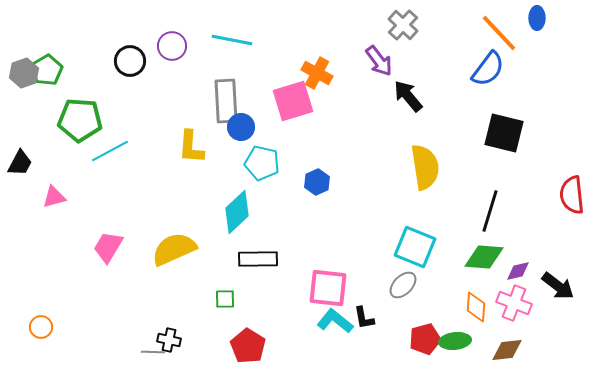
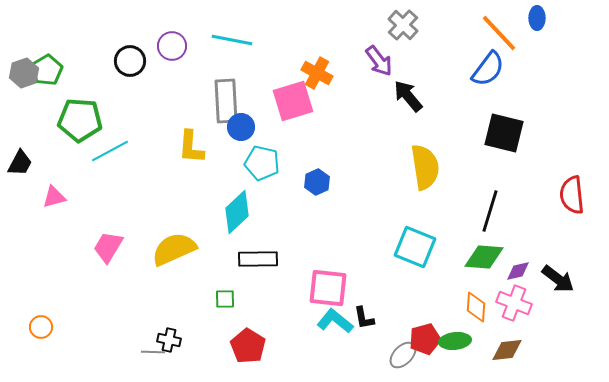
gray ellipse at (403, 285): moved 70 px down
black arrow at (558, 286): moved 7 px up
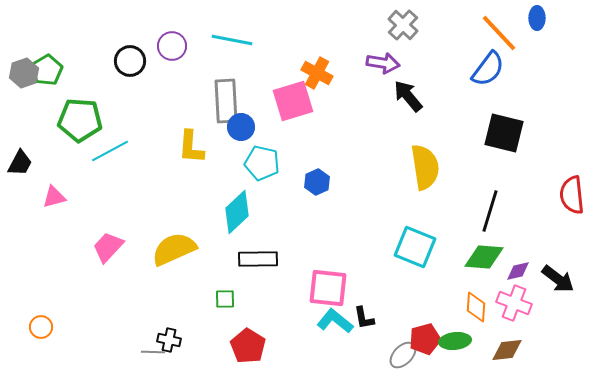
purple arrow at (379, 61): moved 4 px right, 2 px down; rotated 44 degrees counterclockwise
pink trapezoid at (108, 247): rotated 12 degrees clockwise
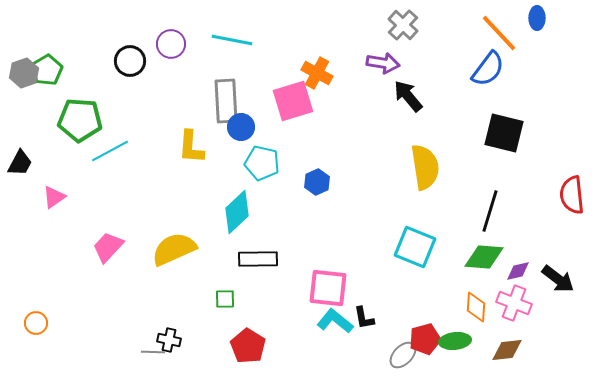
purple circle at (172, 46): moved 1 px left, 2 px up
pink triangle at (54, 197): rotated 20 degrees counterclockwise
orange circle at (41, 327): moved 5 px left, 4 px up
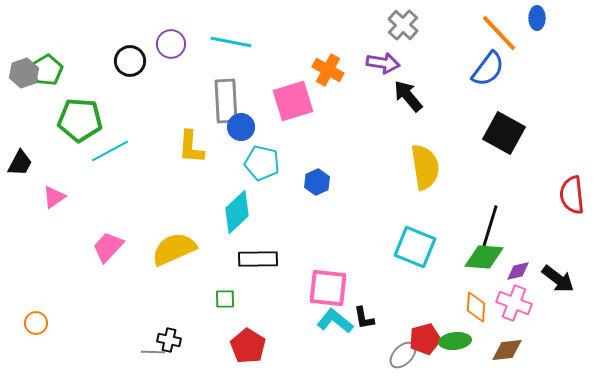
cyan line at (232, 40): moved 1 px left, 2 px down
orange cross at (317, 73): moved 11 px right, 3 px up
black square at (504, 133): rotated 15 degrees clockwise
black line at (490, 211): moved 15 px down
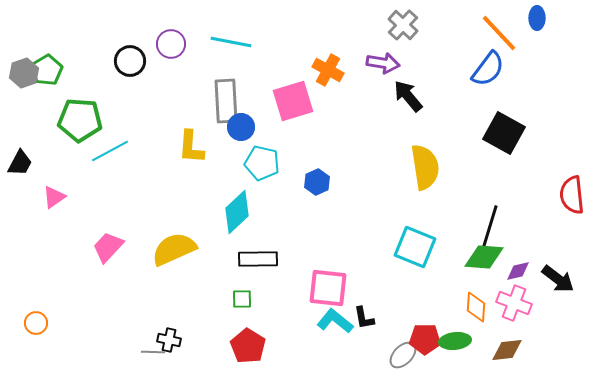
green square at (225, 299): moved 17 px right
red pentagon at (425, 339): rotated 16 degrees clockwise
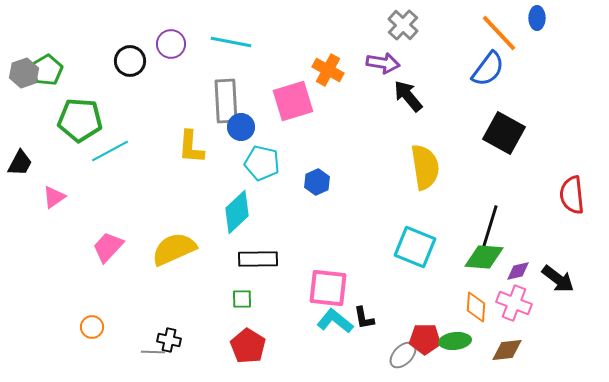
orange circle at (36, 323): moved 56 px right, 4 px down
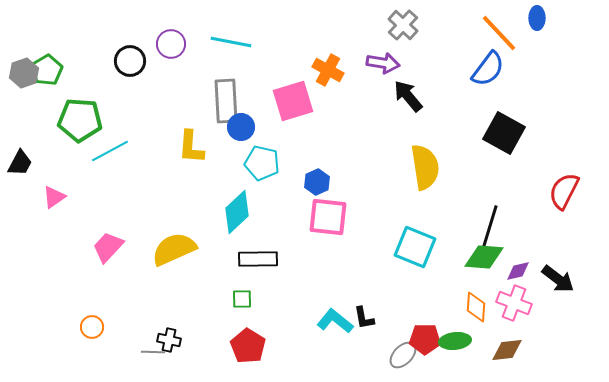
red semicircle at (572, 195): moved 8 px left, 4 px up; rotated 33 degrees clockwise
pink square at (328, 288): moved 71 px up
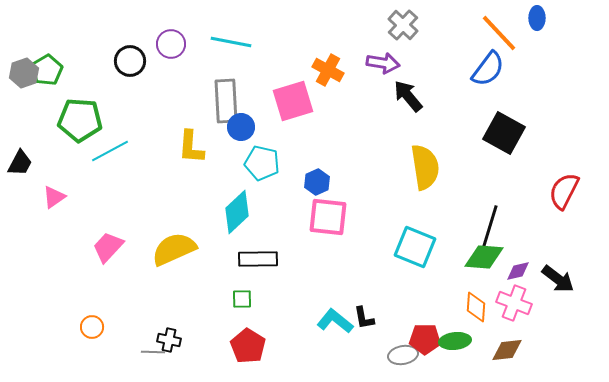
gray ellipse at (403, 355): rotated 36 degrees clockwise
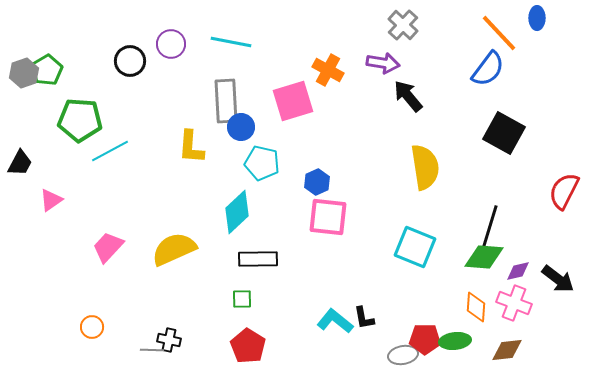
pink triangle at (54, 197): moved 3 px left, 3 px down
gray line at (153, 352): moved 1 px left, 2 px up
